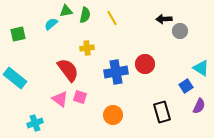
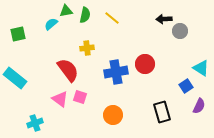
yellow line: rotated 21 degrees counterclockwise
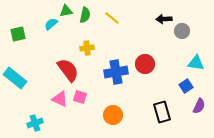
gray circle: moved 2 px right
cyan triangle: moved 5 px left, 5 px up; rotated 24 degrees counterclockwise
pink triangle: rotated 12 degrees counterclockwise
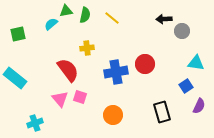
pink triangle: rotated 24 degrees clockwise
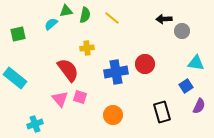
cyan cross: moved 1 px down
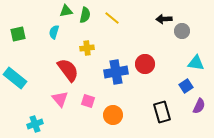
cyan semicircle: moved 3 px right, 8 px down; rotated 32 degrees counterclockwise
pink square: moved 8 px right, 4 px down
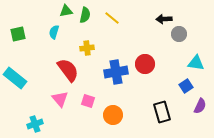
gray circle: moved 3 px left, 3 px down
purple semicircle: moved 1 px right
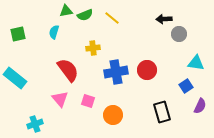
green semicircle: rotated 56 degrees clockwise
yellow cross: moved 6 px right
red circle: moved 2 px right, 6 px down
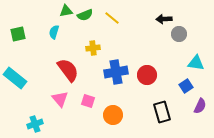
red circle: moved 5 px down
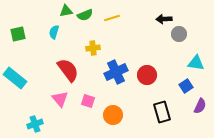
yellow line: rotated 56 degrees counterclockwise
blue cross: rotated 15 degrees counterclockwise
